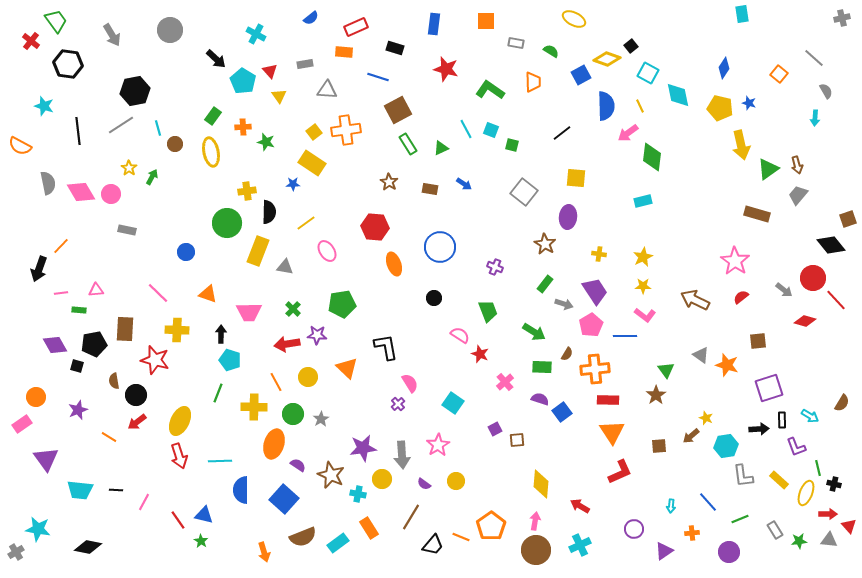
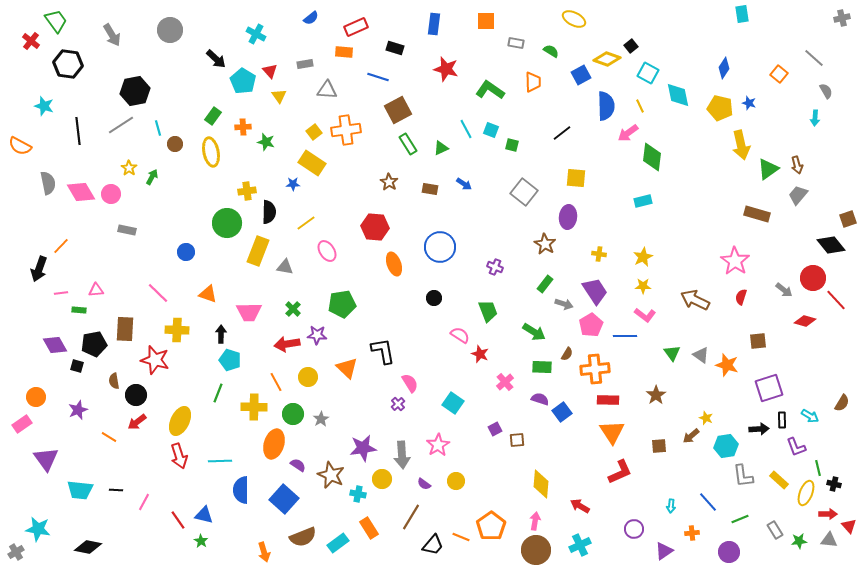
red semicircle at (741, 297): rotated 35 degrees counterclockwise
black L-shape at (386, 347): moved 3 px left, 4 px down
green triangle at (666, 370): moved 6 px right, 17 px up
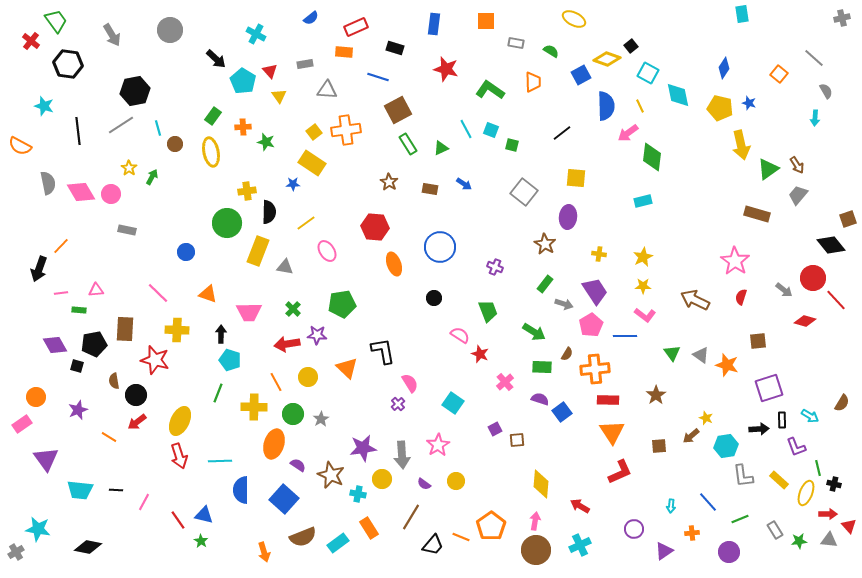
brown arrow at (797, 165): rotated 18 degrees counterclockwise
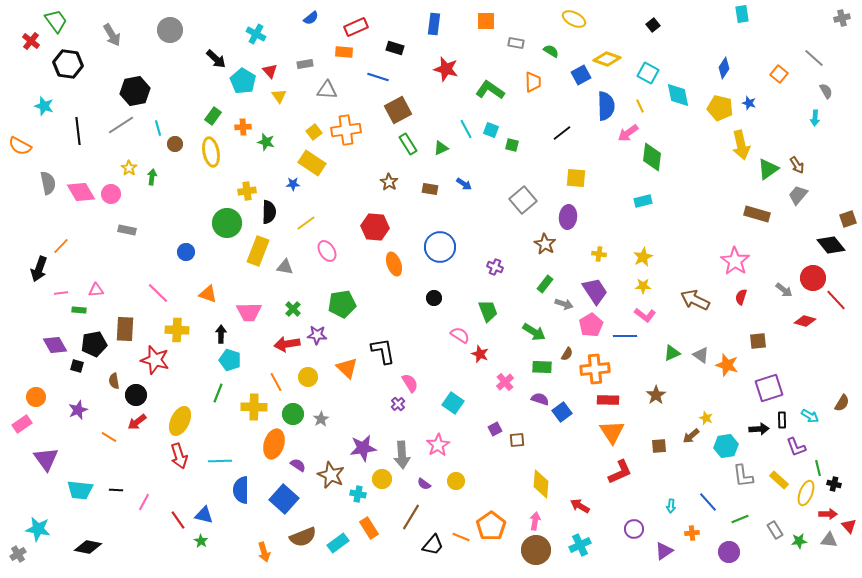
black square at (631, 46): moved 22 px right, 21 px up
green arrow at (152, 177): rotated 21 degrees counterclockwise
gray square at (524, 192): moved 1 px left, 8 px down; rotated 12 degrees clockwise
green triangle at (672, 353): rotated 42 degrees clockwise
gray cross at (16, 552): moved 2 px right, 2 px down
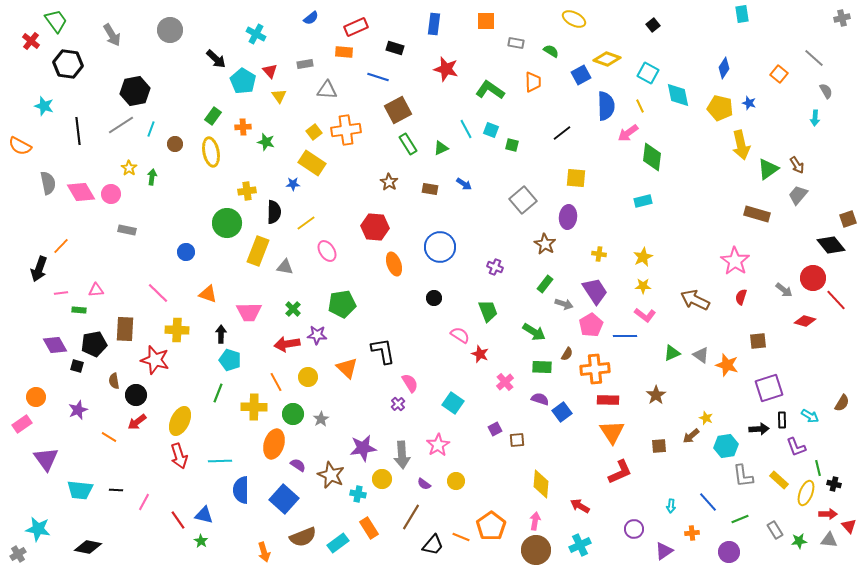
cyan line at (158, 128): moved 7 px left, 1 px down; rotated 35 degrees clockwise
black semicircle at (269, 212): moved 5 px right
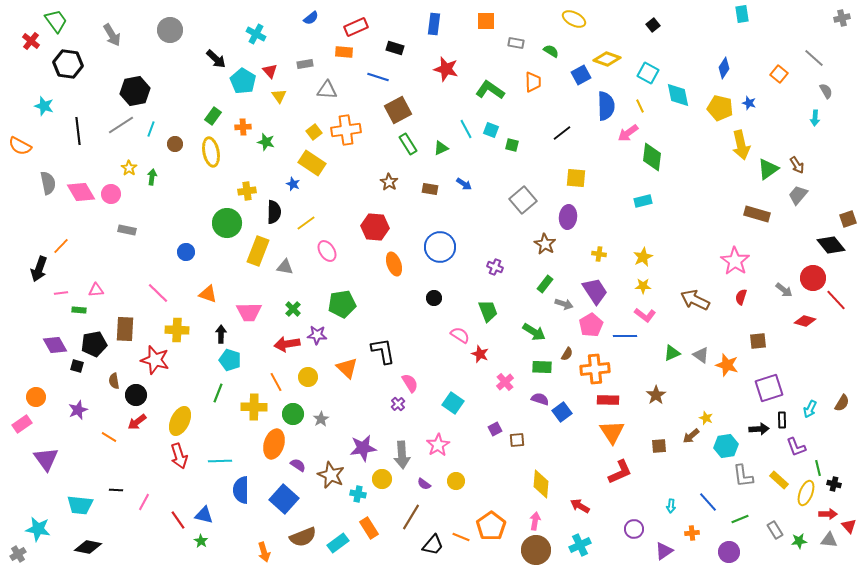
blue star at (293, 184): rotated 24 degrees clockwise
cyan arrow at (810, 416): moved 7 px up; rotated 84 degrees clockwise
cyan trapezoid at (80, 490): moved 15 px down
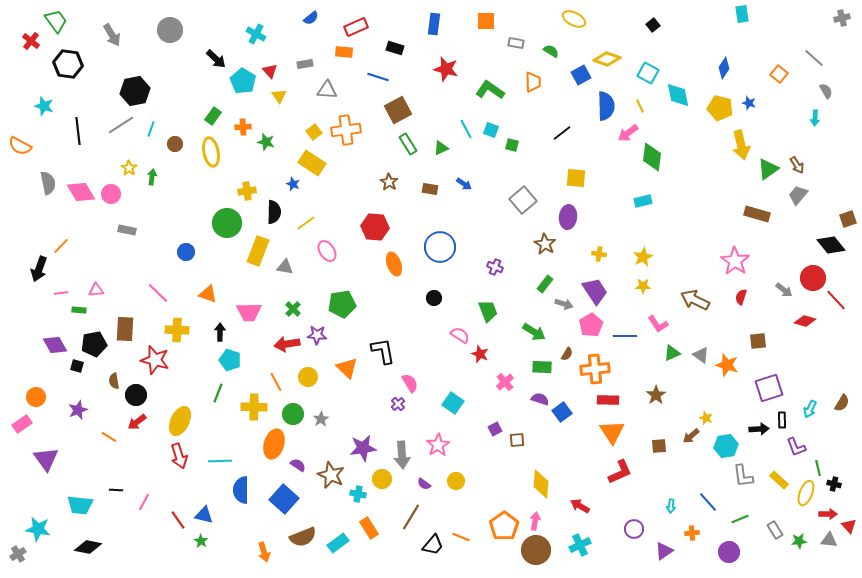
pink L-shape at (645, 315): moved 13 px right, 9 px down; rotated 20 degrees clockwise
black arrow at (221, 334): moved 1 px left, 2 px up
orange pentagon at (491, 526): moved 13 px right
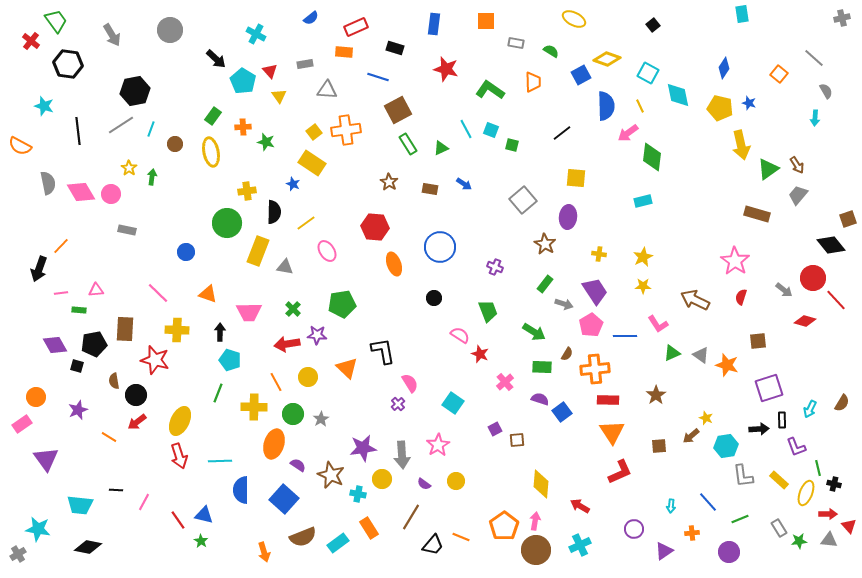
gray rectangle at (775, 530): moved 4 px right, 2 px up
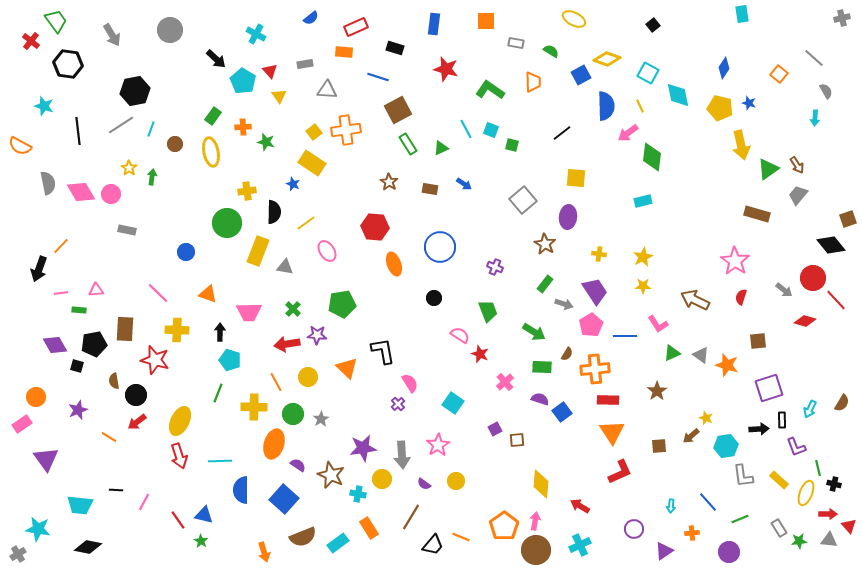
brown star at (656, 395): moved 1 px right, 4 px up
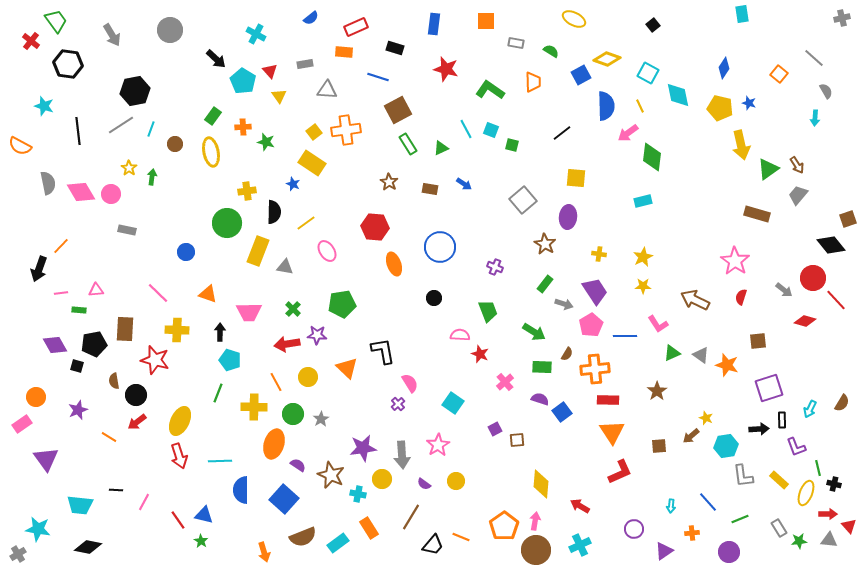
pink semicircle at (460, 335): rotated 30 degrees counterclockwise
